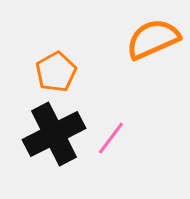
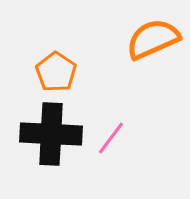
orange pentagon: rotated 9 degrees counterclockwise
black cross: moved 3 px left; rotated 30 degrees clockwise
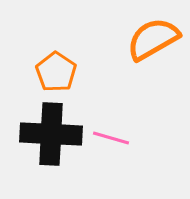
orange semicircle: rotated 6 degrees counterclockwise
pink line: rotated 69 degrees clockwise
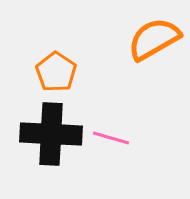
orange semicircle: moved 1 px right
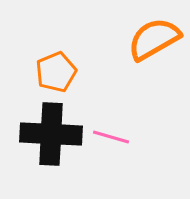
orange pentagon: rotated 15 degrees clockwise
pink line: moved 1 px up
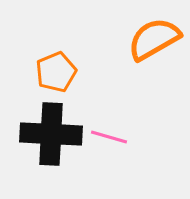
pink line: moved 2 px left
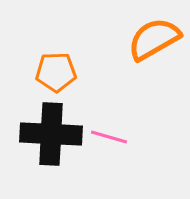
orange pentagon: rotated 21 degrees clockwise
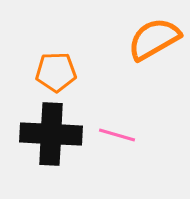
pink line: moved 8 px right, 2 px up
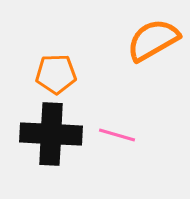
orange semicircle: moved 1 px left, 1 px down
orange pentagon: moved 2 px down
